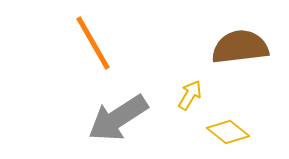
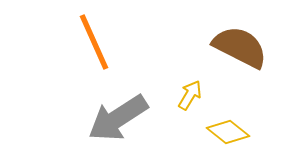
orange line: moved 1 px right, 1 px up; rotated 6 degrees clockwise
brown semicircle: rotated 34 degrees clockwise
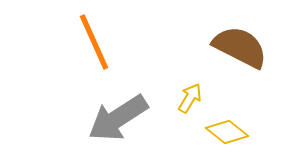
yellow arrow: moved 3 px down
yellow diamond: moved 1 px left
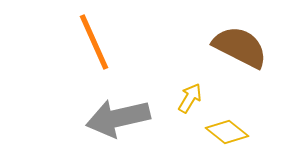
gray arrow: rotated 20 degrees clockwise
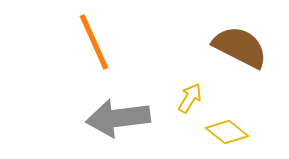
gray arrow: rotated 6 degrees clockwise
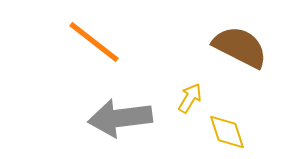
orange line: rotated 28 degrees counterclockwise
gray arrow: moved 2 px right
yellow diamond: rotated 33 degrees clockwise
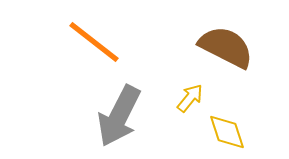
brown semicircle: moved 14 px left
yellow arrow: rotated 8 degrees clockwise
gray arrow: moved 1 px left, 2 px up; rotated 56 degrees counterclockwise
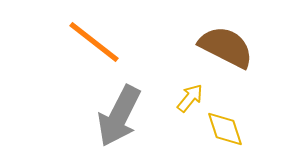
yellow diamond: moved 2 px left, 3 px up
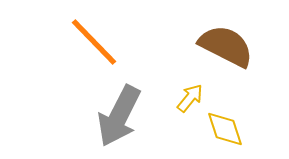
orange line: rotated 8 degrees clockwise
brown semicircle: moved 1 px up
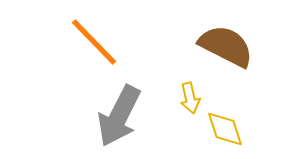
yellow arrow: rotated 128 degrees clockwise
